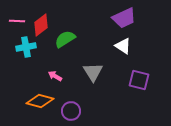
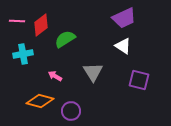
cyan cross: moved 3 px left, 7 px down
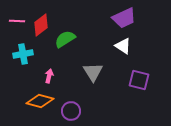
pink arrow: moved 6 px left; rotated 72 degrees clockwise
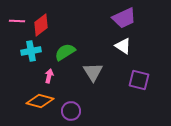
green semicircle: moved 13 px down
cyan cross: moved 8 px right, 3 px up
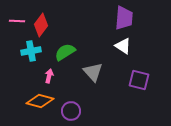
purple trapezoid: rotated 60 degrees counterclockwise
red diamond: rotated 15 degrees counterclockwise
gray triangle: rotated 10 degrees counterclockwise
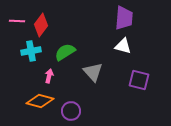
white triangle: rotated 18 degrees counterclockwise
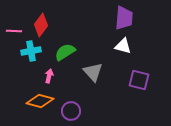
pink line: moved 3 px left, 10 px down
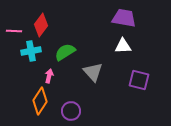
purple trapezoid: rotated 85 degrees counterclockwise
white triangle: rotated 18 degrees counterclockwise
orange diamond: rotated 72 degrees counterclockwise
